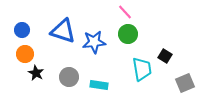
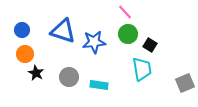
black square: moved 15 px left, 11 px up
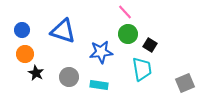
blue star: moved 7 px right, 10 px down
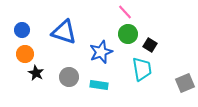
blue triangle: moved 1 px right, 1 px down
blue star: rotated 15 degrees counterclockwise
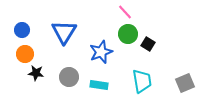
blue triangle: rotated 44 degrees clockwise
black square: moved 2 px left, 1 px up
cyan trapezoid: moved 12 px down
black star: rotated 21 degrees counterclockwise
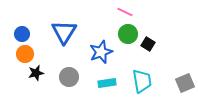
pink line: rotated 21 degrees counterclockwise
blue circle: moved 4 px down
black star: rotated 21 degrees counterclockwise
cyan rectangle: moved 8 px right, 2 px up; rotated 18 degrees counterclockwise
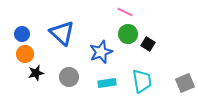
blue triangle: moved 2 px left, 1 px down; rotated 20 degrees counterclockwise
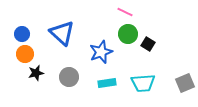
cyan trapezoid: moved 1 px right, 2 px down; rotated 95 degrees clockwise
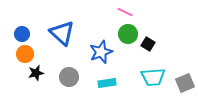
cyan trapezoid: moved 10 px right, 6 px up
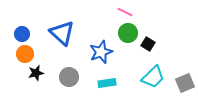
green circle: moved 1 px up
cyan trapezoid: rotated 40 degrees counterclockwise
